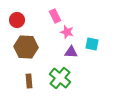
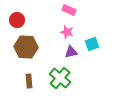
pink rectangle: moved 14 px right, 6 px up; rotated 40 degrees counterclockwise
cyan square: rotated 32 degrees counterclockwise
purple triangle: rotated 16 degrees counterclockwise
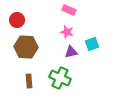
green cross: rotated 15 degrees counterclockwise
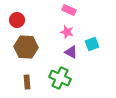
purple triangle: rotated 40 degrees clockwise
brown rectangle: moved 2 px left, 1 px down
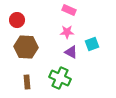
pink star: rotated 16 degrees counterclockwise
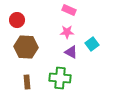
cyan square: rotated 16 degrees counterclockwise
green cross: rotated 20 degrees counterclockwise
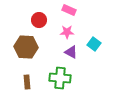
red circle: moved 22 px right
cyan square: moved 2 px right; rotated 16 degrees counterclockwise
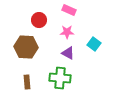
purple triangle: moved 3 px left, 1 px down
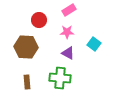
pink rectangle: rotated 56 degrees counterclockwise
